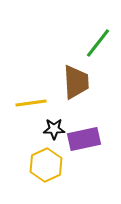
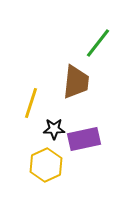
brown trapezoid: rotated 9 degrees clockwise
yellow line: rotated 64 degrees counterclockwise
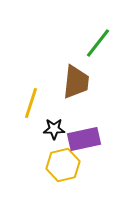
yellow hexagon: moved 17 px right; rotated 12 degrees clockwise
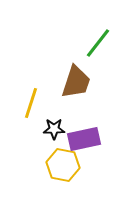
brown trapezoid: rotated 12 degrees clockwise
yellow hexagon: rotated 24 degrees clockwise
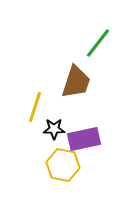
yellow line: moved 4 px right, 4 px down
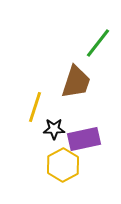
yellow hexagon: rotated 20 degrees clockwise
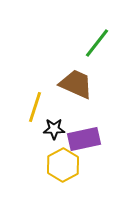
green line: moved 1 px left
brown trapezoid: moved 2 px down; rotated 84 degrees counterclockwise
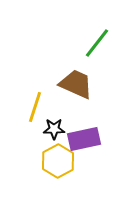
yellow hexagon: moved 5 px left, 4 px up
